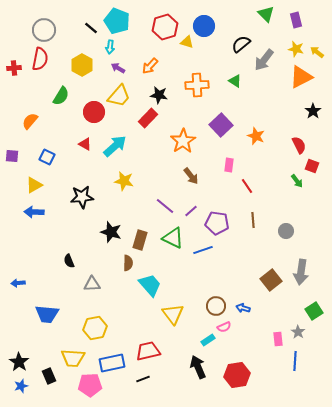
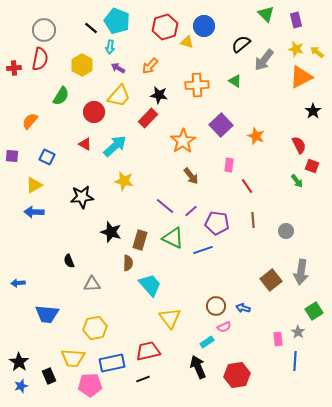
yellow triangle at (173, 314): moved 3 px left, 4 px down
cyan rectangle at (208, 340): moved 1 px left, 2 px down
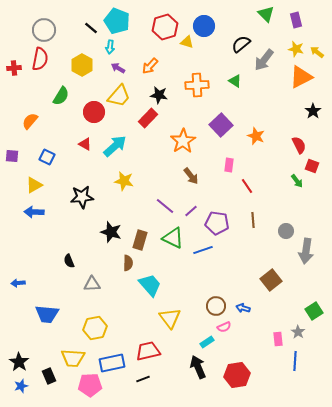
gray arrow at (301, 272): moved 5 px right, 21 px up
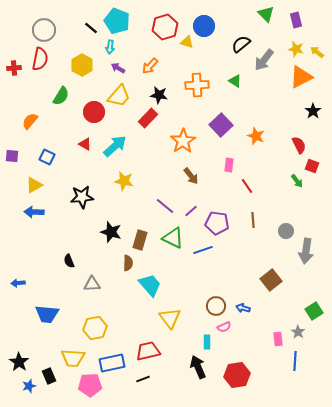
cyan rectangle at (207, 342): rotated 56 degrees counterclockwise
blue star at (21, 386): moved 8 px right
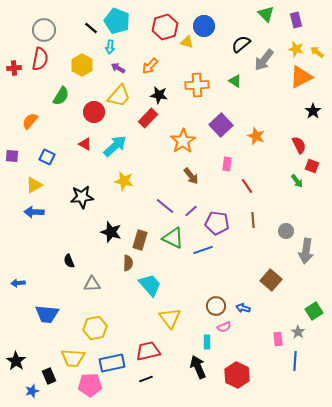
pink rectangle at (229, 165): moved 2 px left, 1 px up
brown square at (271, 280): rotated 10 degrees counterclockwise
black star at (19, 362): moved 3 px left, 1 px up
red hexagon at (237, 375): rotated 25 degrees counterclockwise
black line at (143, 379): moved 3 px right
blue star at (29, 386): moved 3 px right, 5 px down
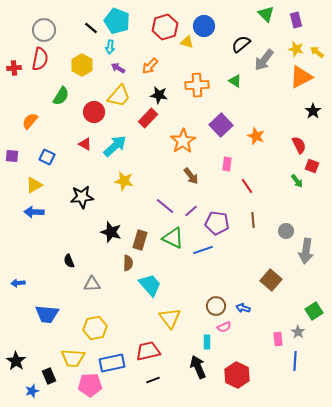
black line at (146, 379): moved 7 px right, 1 px down
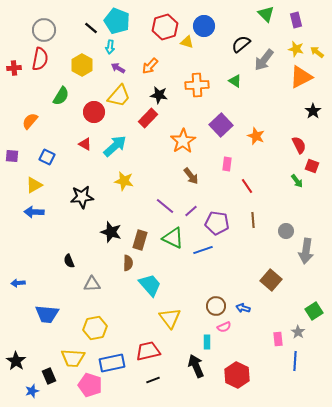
black arrow at (198, 367): moved 2 px left, 1 px up
pink pentagon at (90, 385): rotated 20 degrees clockwise
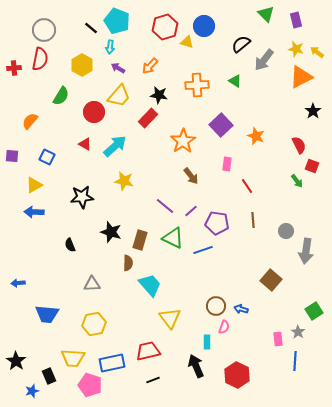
black semicircle at (69, 261): moved 1 px right, 16 px up
blue arrow at (243, 308): moved 2 px left, 1 px down
pink semicircle at (224, 327): rotated 48 degrees counterclockwise
yellow hexagon at (95, 328): moved 1 px left, 4 px up
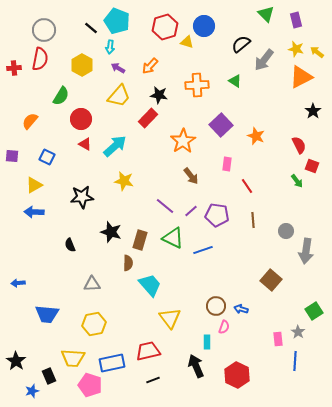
red circle at (94, 112): moved 13 px left, 7 px down
purple pentagon at (217, 223): moved 8 px up
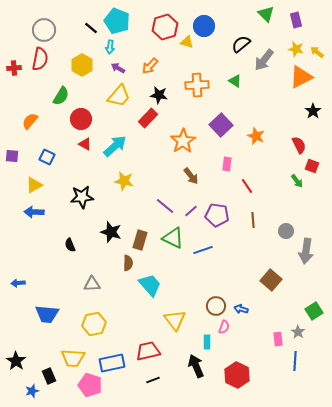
yellow triangle at (170, 318): moved 5 px right, 2 px down
